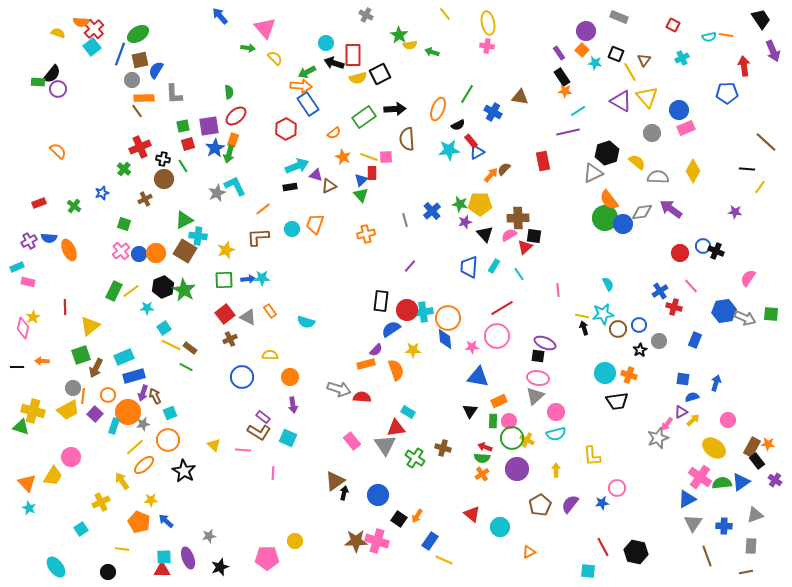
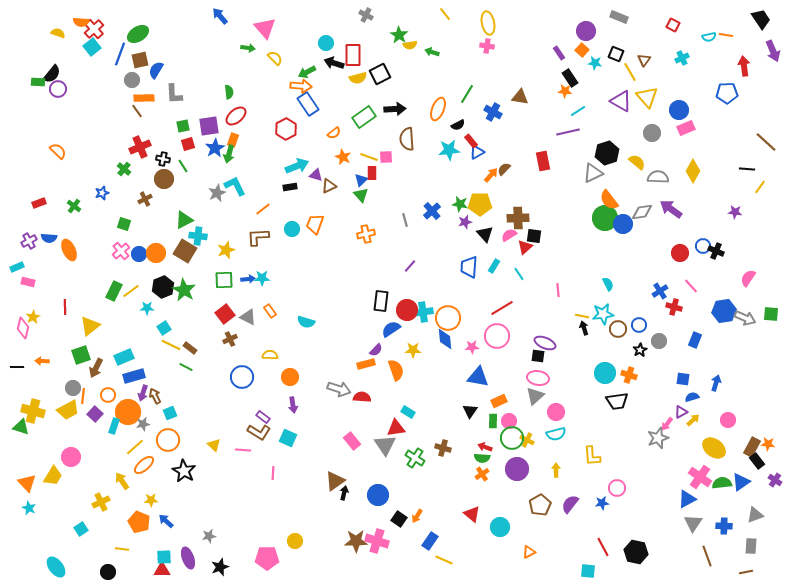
black rectangle at (562, 77): moved 8 px right, 1 px down
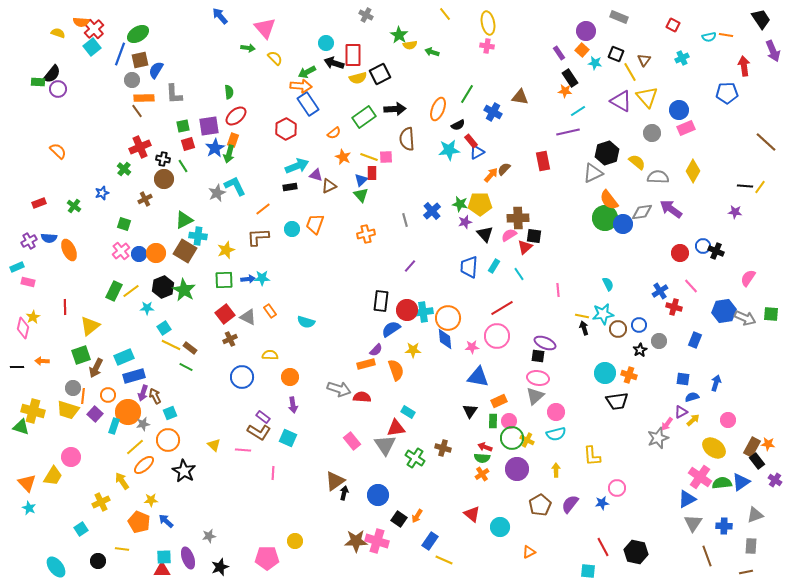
black line at (747, 169): moved 2 px left, 17 px down
yellow trapezoid at (68, 410): rotated 45 degrees clockwise
black circle at (108, 572): moved 10 px left, 11 px up
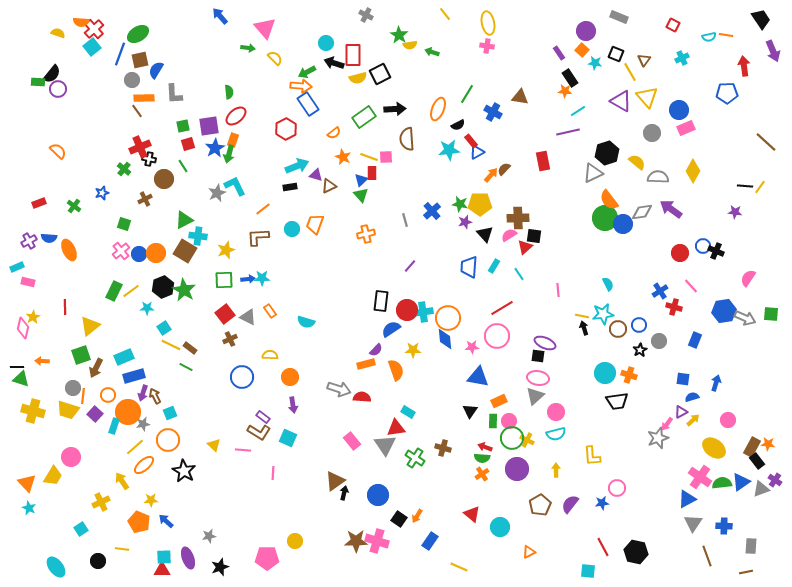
black cross at (163, 159): moved 14 px left
green triangle at (21, 427): moved 48 px up
gray triangle at (755, 515): moved 6 px right, 26 px up
yellow line at (444, 560): moved 15 px right, 7 px down
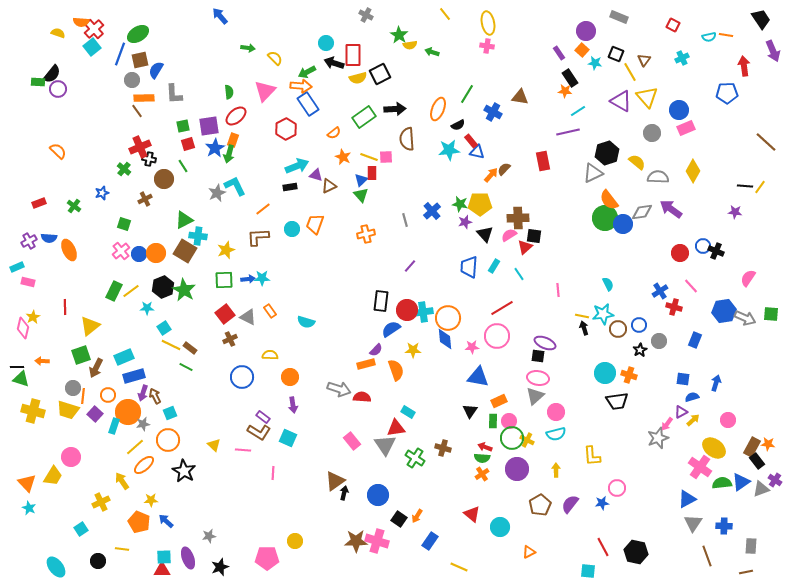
pink triangle at (265, 28): moved 63 px down; rotated 25 degrees clockwise
blue triangle at (477, 152): rotated 42 degrees clockwise
pink cross at (700, 477): moved 10 px up
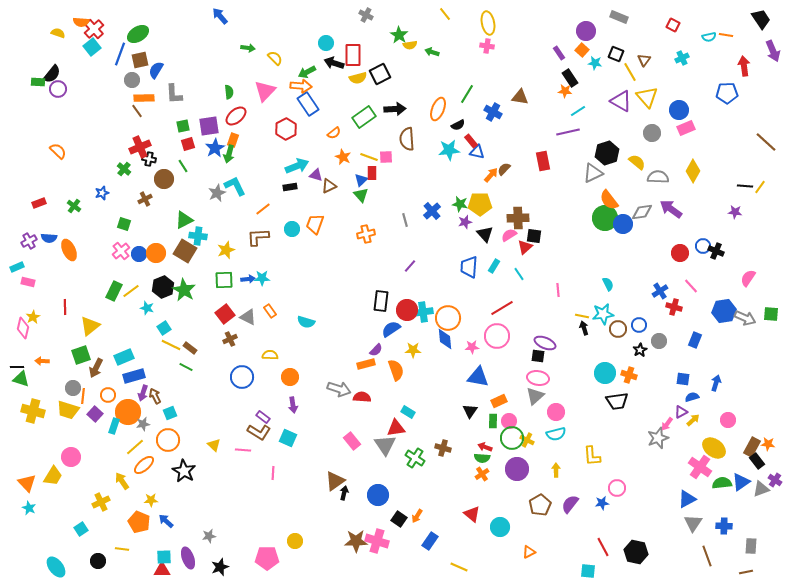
cyan star at (147, 308): rotated 16 degrees clockwise
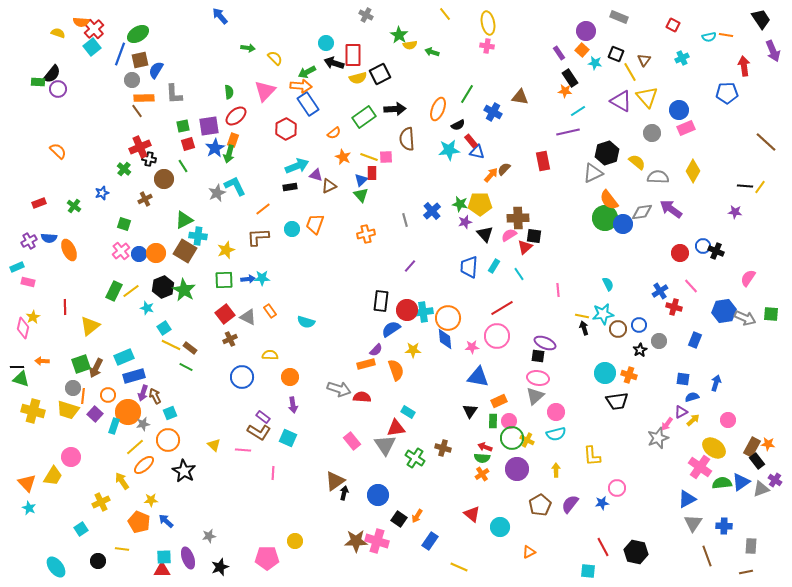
green square at (81, 355): moved 9 px down
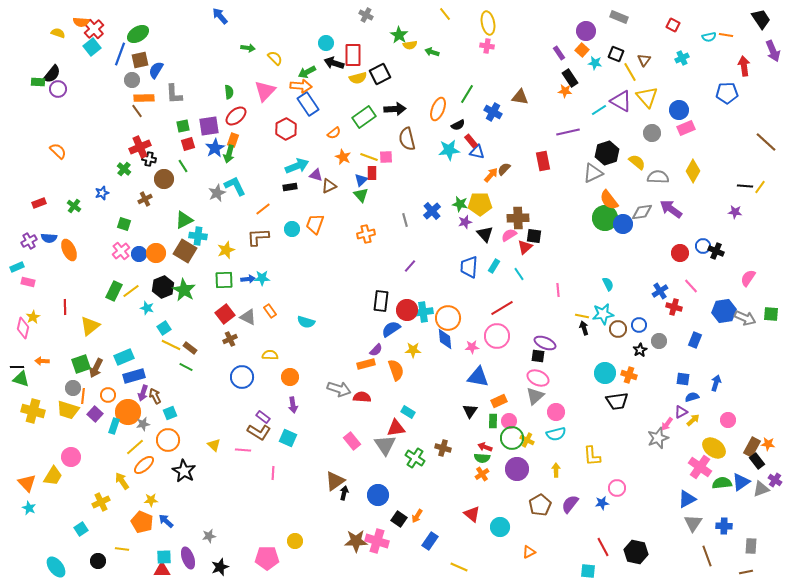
cyan line at (578, 111): moved 21 px right, 1 px up
brown semicircle at (407, 139): rotated 10 degrees counterclockwise
pink ellipse at (538, 378): rotated 15 degrees clockwise
orange pentagon at (139, 522): moved 3 px right
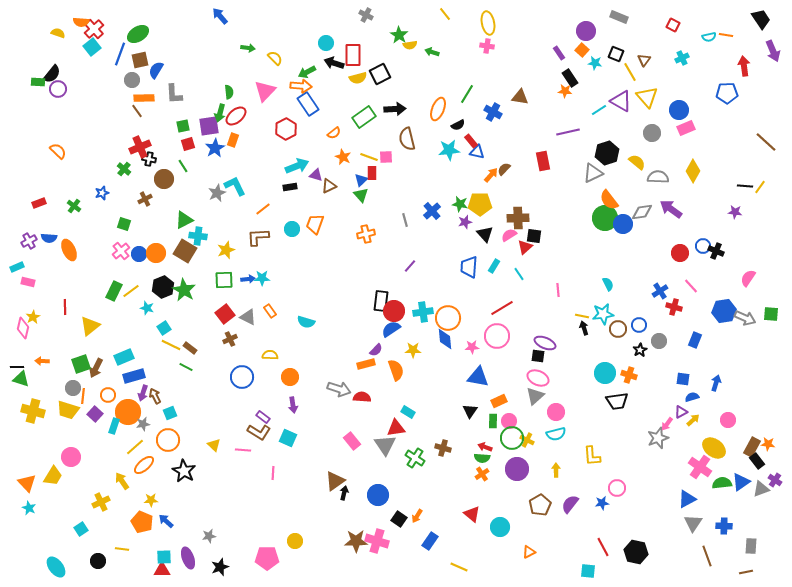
green arrow at (229, 154): moved 9 px left, 41 px up
red circle at (407, 310): moved 13 px left, 1 px down
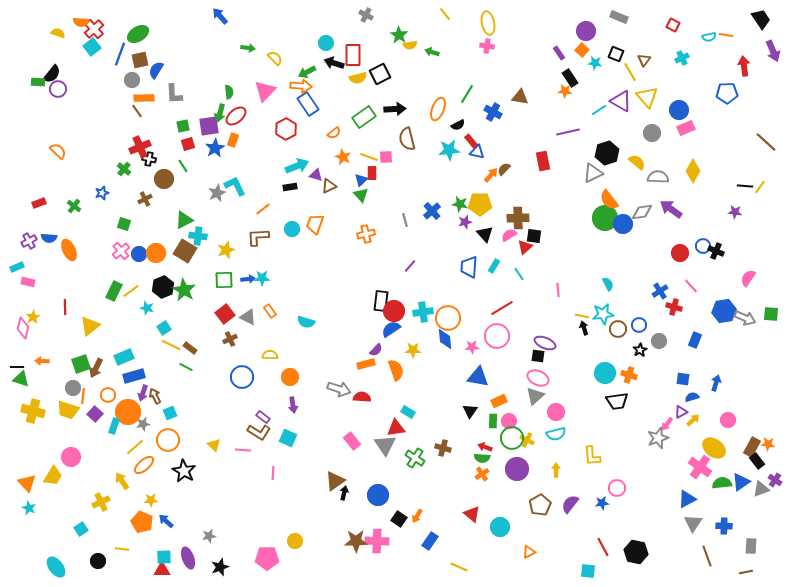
pink cross at (377, 541): rotated 15 degrees counterclockwise
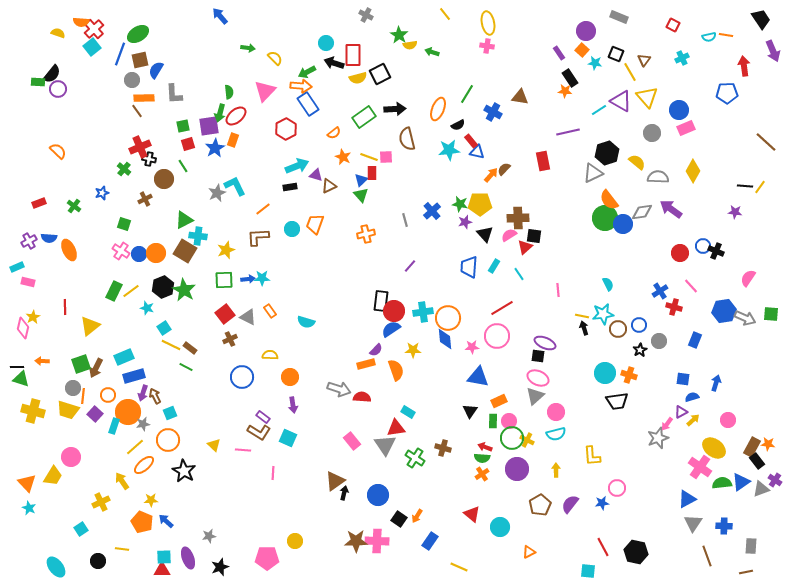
pink cross at (121, 251): rotated 18 degrees counterclockwise
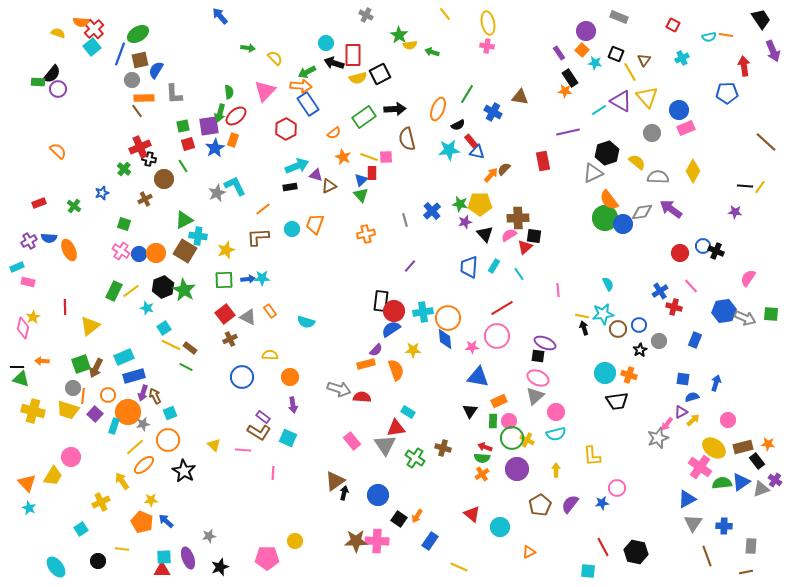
brown rectangle at (752, 447): moved 9 px left; rotated 48 degrees clockwise
